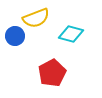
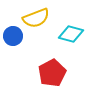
blue circle: moved 2 px left
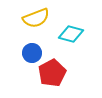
blue circle: moved 19 px right, 17 px down
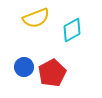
cyan diamond: moved 1 px right, 4 px up; rotated 45 degrees counterclockwise
blue circle: moved 8 px left, 14 px down
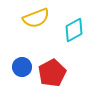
cyan diamond: moved 2 px right
blue circle: moved 2 px left
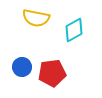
yellow semicircle: rotated 32 degrees clockwise
red pentagon: rotated 20 degrees clockwise
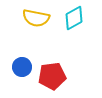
cyan diamond: moved 12 px up
red pentagon: moved 3 px down
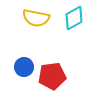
blue circle: moved 2 px right
